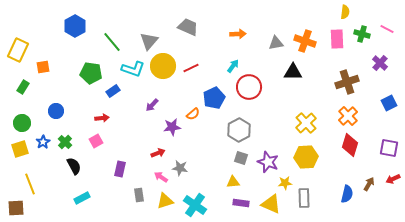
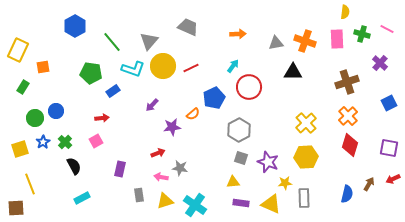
green circle at (22, 123): moved 13 px right, 5 px up
pink arrow at (161, 177): rotated 24 degrees counterclockwise
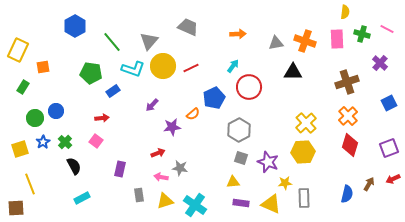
pink square at (96, 141): rotated 24 degrees counterclockwise
purple square at (389, 148): rotated 30 degrees counterclockwise
yellow hexagon at (306, 157): moved 3 px left, 5 px up
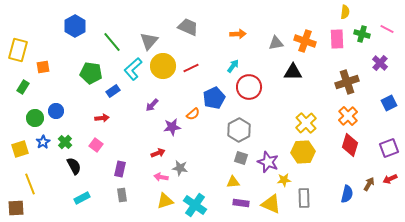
yellow rectangle at (18, 50): rotated 10 degrees counterclockwise
cyan L-shape at (133, 69): rotated 120 degrees clockwise
pink square at (96, 141): moved 4 px down
red arrow at (393, 179): moved 3 px left
yellow star at (285, 183): moved 1 px left, 3 px up
gray rectangle at (139, 195): moved 17 px left
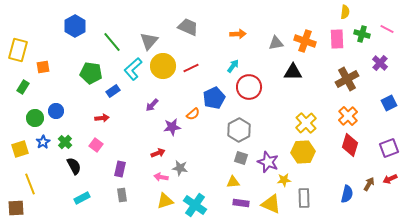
brown cross at (347, 82): moved 3 px up; rotated 10 degrees counterclockwise
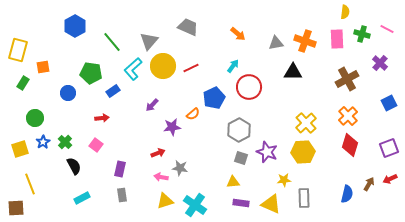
orange arrow at (238, 34): rotated 42 degrees clockwise
green rectangle at (23, 87): moved 4 px up
blue circle at (56, 111): moved 12 px right, 18 px up
purple star at (268, 162): moved 1 px left, 10 px up
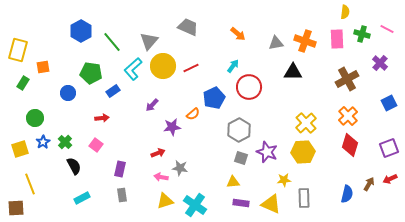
blue hexagon at (75, 26): moved 6 px right, 5 px down
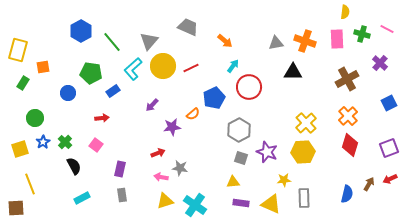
orange arrow at (238, 34): moved 13 px left, 7 px down
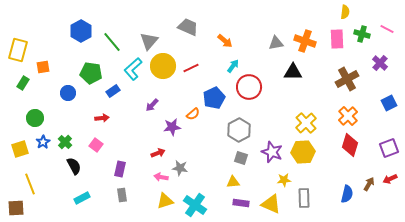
purple star at (267, 152): moved 5 px right
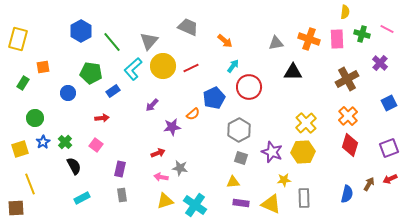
orange cross at (305, 41): moved 4 px right, 2 px up
yellow rectangle at (18, 50): moved 11 px up
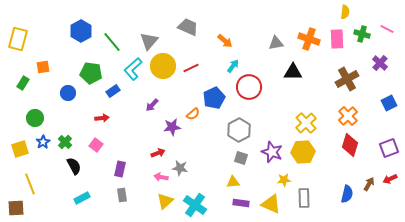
yellow triangle at (165, 201): rotated 24 degrees counterclockwise
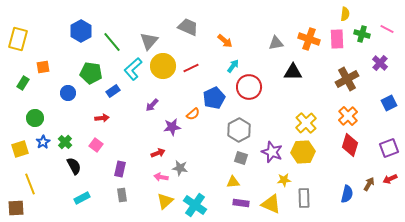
yellow semicircle at (345, 12): moved 2 px down
